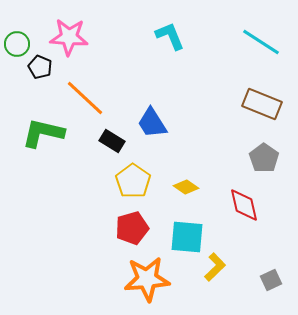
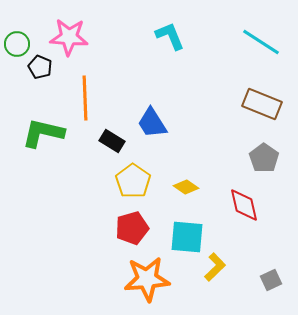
orange line: rotated 45 degrees clockwise
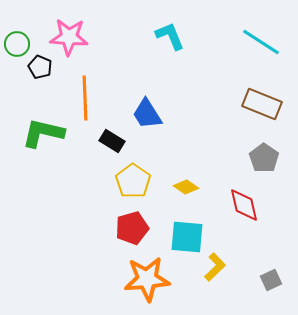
blue trapezoid: moved 5 px left, 9 px up
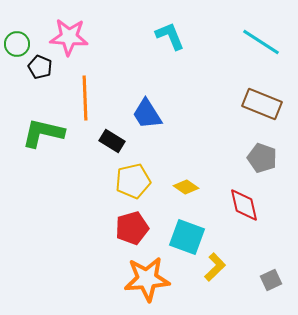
gray pentagon: moved 2 px left; rotated 16 degrees counterclockwise
yellow pentagon: rotated 24 degrees clockwise
cyan square: rotated 15 degrees clockwise
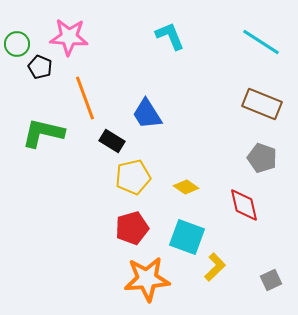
orange line: rotated 18 degrees counterclockwise
yellow pentagon: moved 4 px up
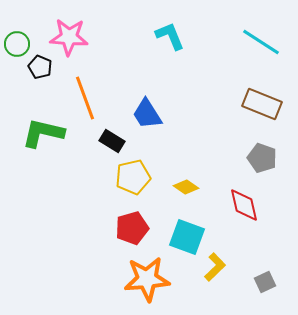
gray square: moved 6 px left, 2 px down
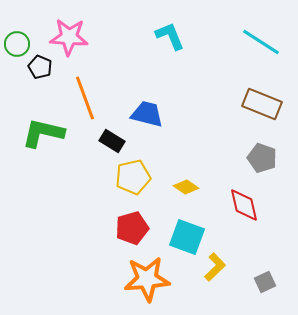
blue trapezoid: rotated 136 degrees clockwise
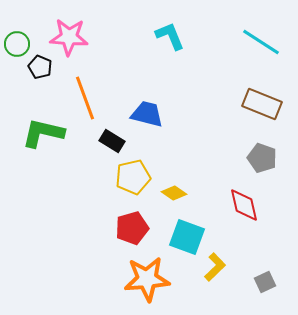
yellow diamond: moved 12 px left, 6 px down
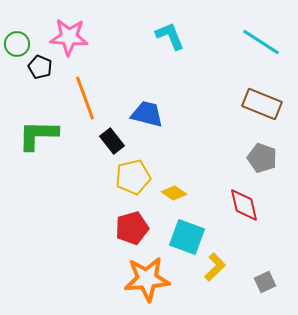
green L-shape: moved 5 px left, 2 px down; rotated 12 degrees counterclockwise
black rectangle: rotated 20 degrees clockwise
